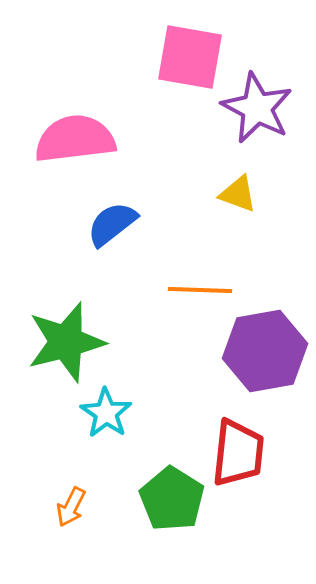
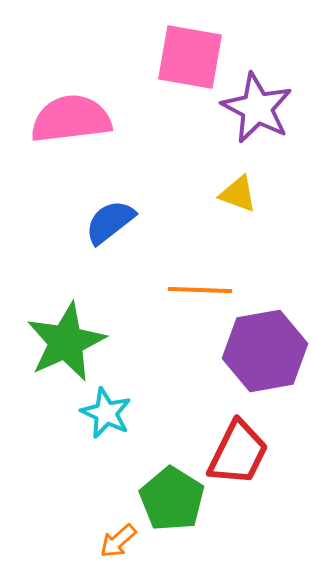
pink semicircle: moved 4 px left, 20 px up
blue semicircle: moved 2 px left, 2 px up
green star: rotated 10 degrees counterclockwise
cyan star: rotated 9 degrees counterclockwise
red trapezoid: rotated 20 degrees clockwise
orange arrow: moved 47 px right, 34 px down; rotated 21 degrees clockwise
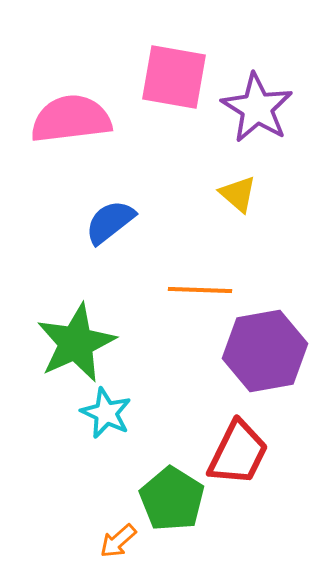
pink square: moved 16 px left, 20 px down
purple star: rotated 4 degrees clockwise
yellow triangle: rotated 21 degrees clockwise
green star: moved 10 px right, 1 px down
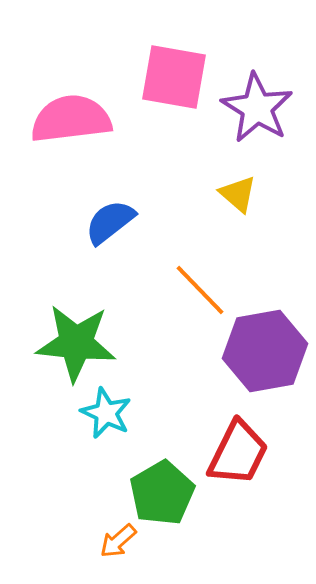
orange line: rotated 44 degrees clockwise
green star: rotated 30 degrees clockwise
green pentagon: moved 10 px left, 6 px up; rotated 10 degrees clockwise
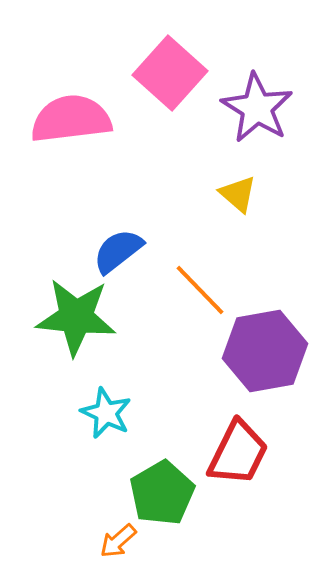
pink square: moved 4 px left, 4 px up; rotated 32 degrees clockwise
blue semicircle: moved 8 px right, 29 px down
green star: moved 26 px up
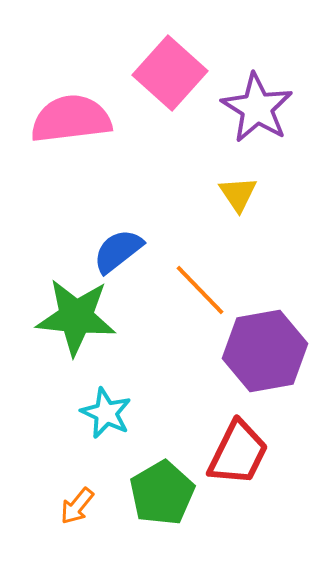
yellow triangle: rotated 15 degrees clockwise
orange arrow: moved 41 px left, 35 px up; rotated 9 degrees counterclockwise
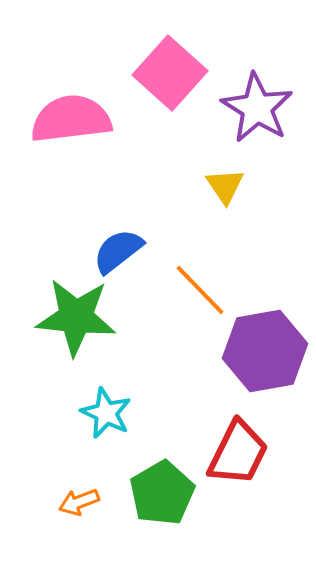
yellow triangle: moved 13 px left, 8 px up
orange arrow: moved 2 px right, 4 px up; rotated 30 degrees clockwise
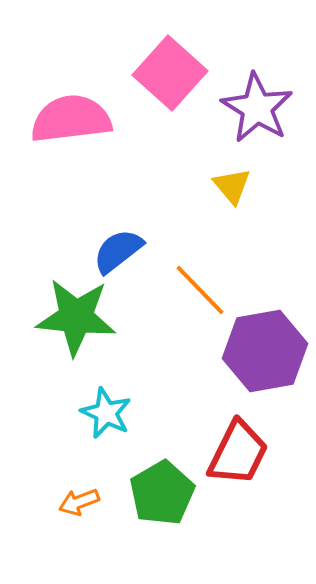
yellow triangle: moved 7 px right; rotated 6 degrees counterclockwise
